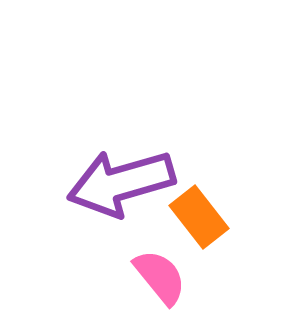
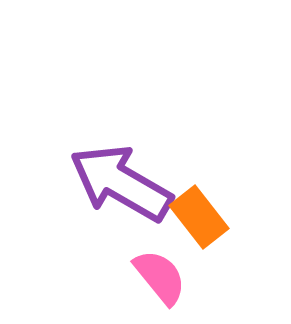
purple arrow: rotated 46 degrees clockwise
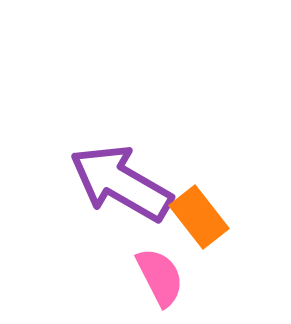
pink semicircle: rotated 12 degrees clockwise
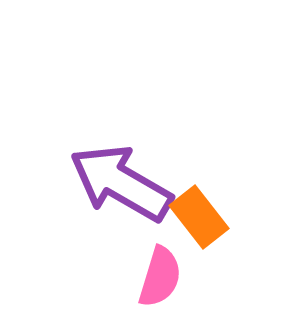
pink semicircle: rotated 44 degrees clockwise
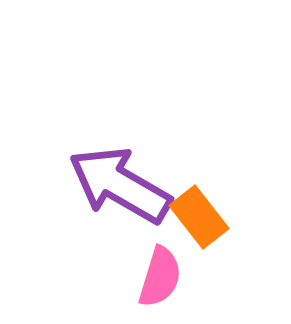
purple arrow: moved 1 px left, 2 px down
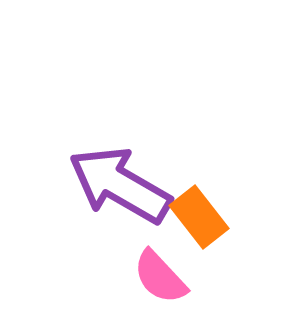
pink semicircle: rotated 120 degrees clockwise
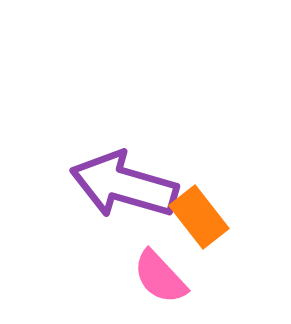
purple arrow: moved 4 px right; rotated 14 degrees counterclockwise
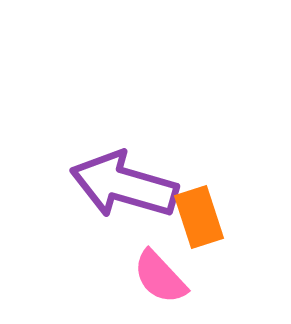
orange rectangle: rotated 20 degrees clockwise
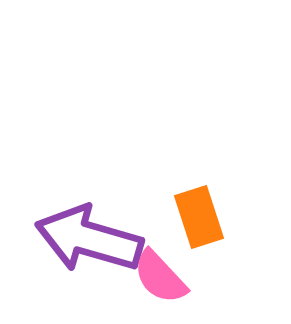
purple arrow: moved 35 px left, 54 px down
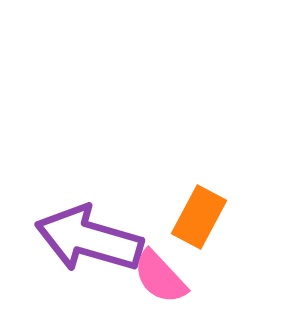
orange rectangle: rotated 46 degrees clockwise
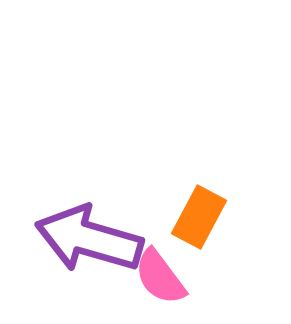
pink semicircle: rotated 6 degrees clockwise
